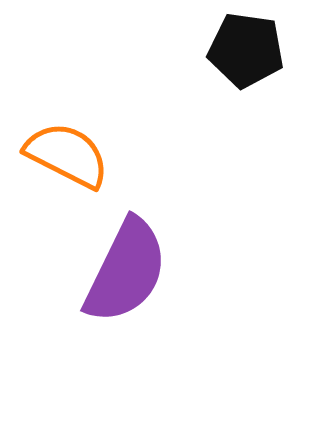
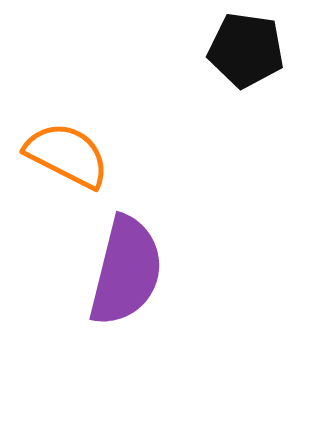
purple semicircle: rotated 12 degrees counterclockwise
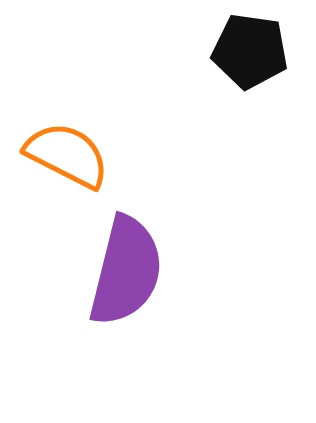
black pentagon: moved 4 px right, 1 px down
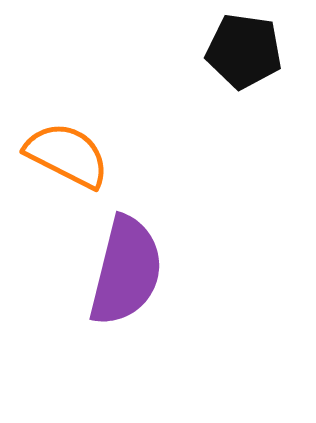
black pentagon: moved 6 px left
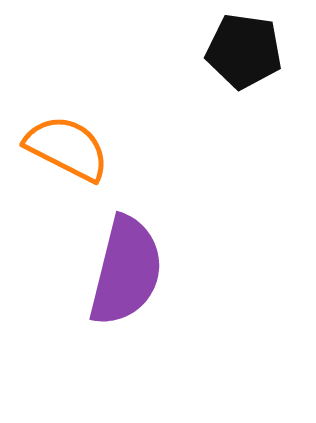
orange semicircle: moved 7 px up
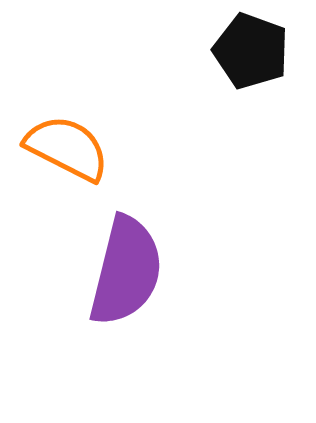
black pentagon: moved 7 px right; rotated 12 degrees clockwise
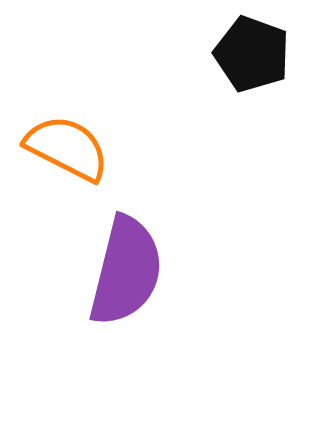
black pentagon: moved 1 px right, 3 px down
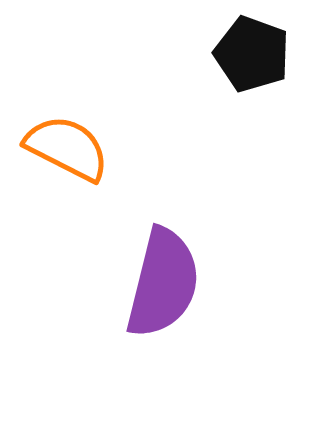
purple semicircle: moved 37 px right, 12 px down
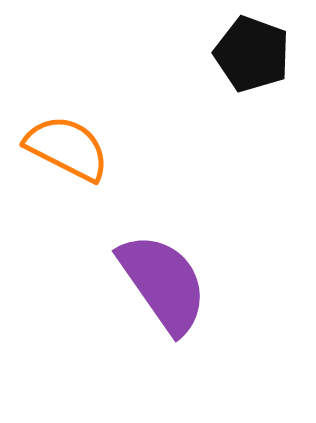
purple semicircle: rotated 49 degrees counterclockwise
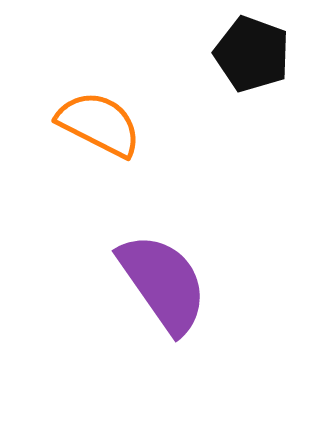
orange semicircle: moved 32 px right, 24 px up
